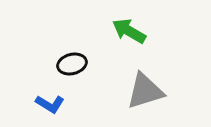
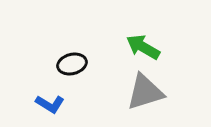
green arrow: moved 14 px right, 16 px down
gray triangle: moved 1 px down
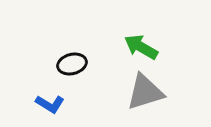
green arrow: moved 2 px left
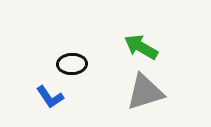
black ellipse: rotated 12 degrees clockwise
blue L-shape: moved 7 px up; rotated 24 degrees clockwise
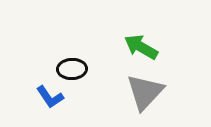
black ellipse: moved 5 px down
gray triangle: rotated 30 degrees counterclockwise
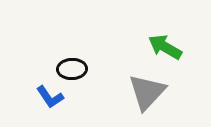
green arrow: moved 24 px right
gray triangle: moved 2 px right
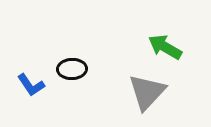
blue L-shape: moved 19 px left, 12 px up
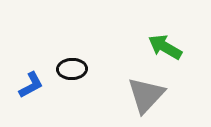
blue L-shape: rotated 84 degrees counterclockwise
gray triangle: moved 1 px left, 3 px down
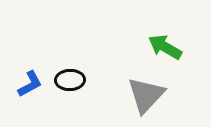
black ellipse: moved 2 px left, 11 px down
blue L-shape: moved 1 px left, 1 px up
